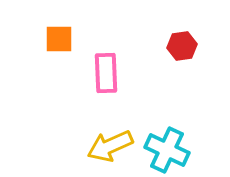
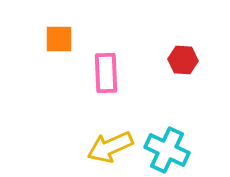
red hexagon: moved 1 px right, 14 px down; rotated 12 degrees clockwise
yellow arrow: moved 1 px down
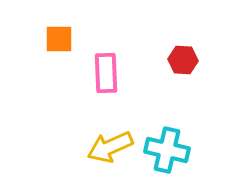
cyan cross: rotated 12 degrees counterclockwise
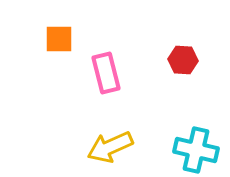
pink rectangle: rotated 12 degrees counterclockwise
cyan cross: moved 29 px right
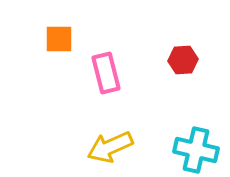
red hexagon: rotated 8 degrees counterclockwise
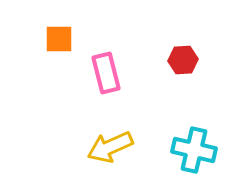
cyan cross: moved 2 px left
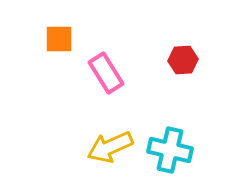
pink rectangle: rotated 18 degrees counterclockwise
cyan cross: moved 24 px left
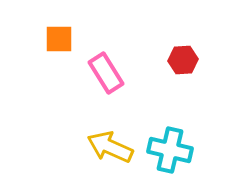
yellow arrow: rotated 48 degrees clockwise
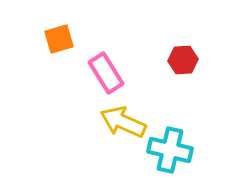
orange square: rotated 16 degrees counterclockwise
yellow arrow: moved 13 px right, 25 px up
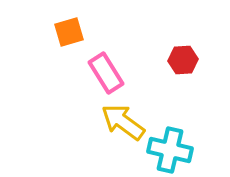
orange square: moved 10 px right, 7 px up
yellow arrow: rotated 12 degrees clockwise
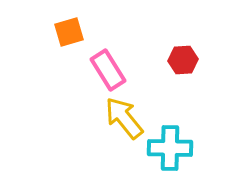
pink rectangle: moved 2 px right, 3 px up
yellow arrow: moved 1 px right, 4 px up; rotated 15 degrees clockwise
cyan cross: moved 2 px up; rotated 12 degrees counterclockwise
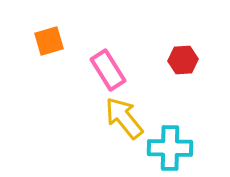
orange square: moved 20 px left, 9 px down
